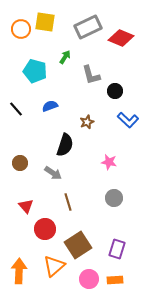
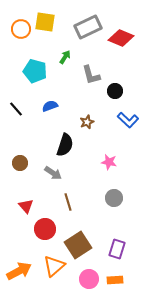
orange arrow: rotated 60 degrees clockwise
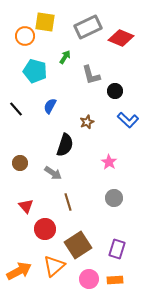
orange circle: moved 4 px right, 7 px down
blue semicircle: rotated 42 degrees counterclockwise
pink star: rotated 21 degrees clockwise
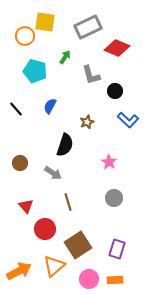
red diamond: moved 4 px left, 10 px down
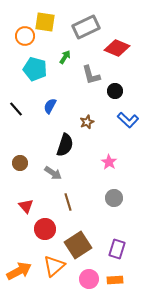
gray rectangle: moved 2 px left
cyan pentagon: moved 2 px up
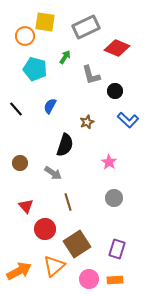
brown square: moved 1 px left, 1 px up
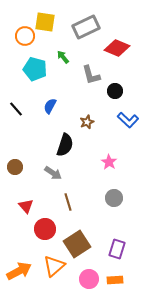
green arrow: moved 2 px left; rotated 72 degrees counterclockwise
brown circle: moved 5 px left, 4 px down
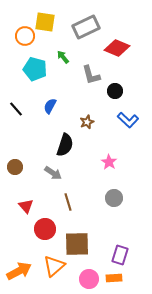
brown square: rotated 32 degrees clockwise
purple rectangle: moved 3 px right, 6 px down
orange rectangle: moved 1 px left, 2 px up
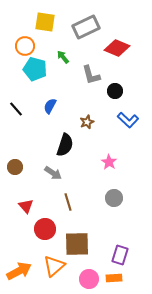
orange circle: moved 10 px down
